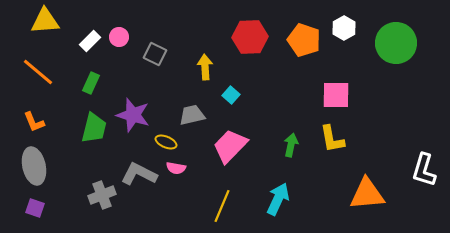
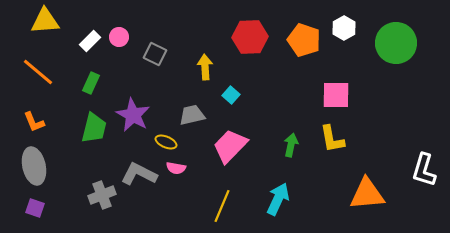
purple star: rotated 12 degrees clockwise
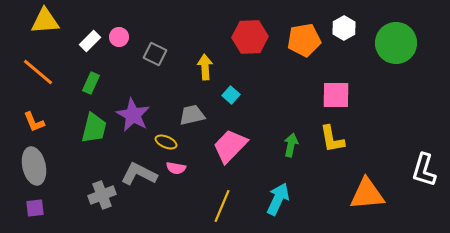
orange pentagon: rotated 28 degrees counterclockwise
purple square: rotated 24 degrees counterclockwise
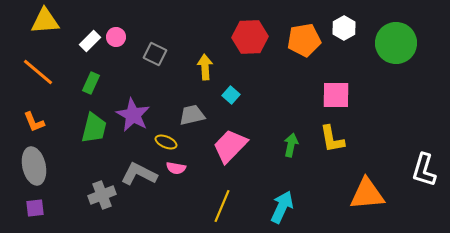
pink circle: moved 3 px left
cyan arrow: moved 4 px right, 8 px down
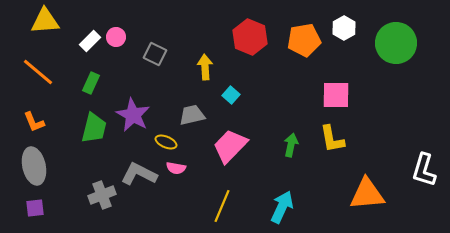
red hexagon: rotated 24 degrees clockwise
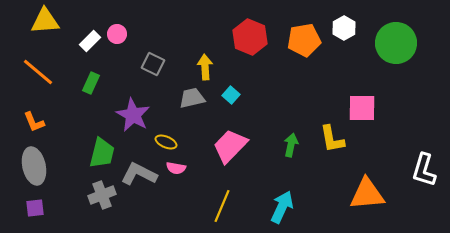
pink circle: moved 1 px right, 3 px up
gray square: moved 2 px left, 10 px down
pink square: moved 26 px right, 13 px down
gray trapezoid: moved 17 px up
green trapezoid: moved 8 px right, 25 px down
